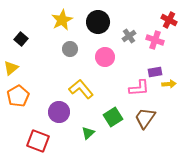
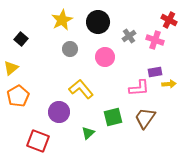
green square: rotated 18 degrees clockwise
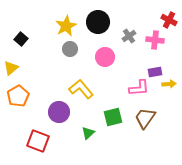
yellow star: moved 4 px right, 6 px down
pink cross: rotated 12 degrees counterclockwise
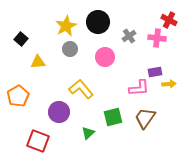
pink cross: moved 2 px right, 2 px up
yellow triangle: moved 27 px right, 6 px up; rotated 35 degrees clockwise
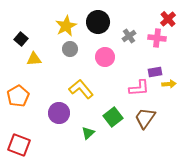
red cross: moved 1 px left, 1 px up; rotated 21 degrees clockwise
yellow triangle: moved 4 px left, 3 px up
purple circle: moved 1 px down
green square: rotated 24 degrees counterclockwise
red square: moved 19 px left, 4 px down
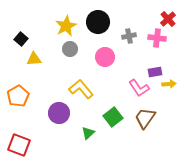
gray cross: rotated 24 degrees clockwise
pink L-shape: rotated 60 degrees clockwise
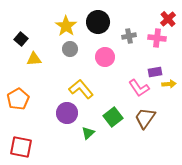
yellow star: rotated 10 degrees counterclockwise
orange pentagon: moved 3 px down
purple circle: moved 8 px right
red square: moved 2 px right, 2 px down; rotated 10 degrees counterclockwise
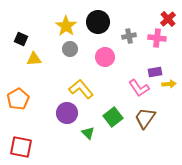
black square: rotated 16 degrees counterclockwise
green triangle: rotated 32 degrees counterclockwise
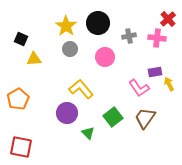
black circle: moved 1 px down
yellow arrow: rotated 112 degrees counterclockwise
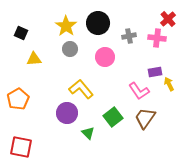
black square: moved 6 px up
pink L-shape: moved 3 px down
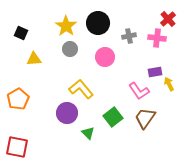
red square: moved 4 px left
